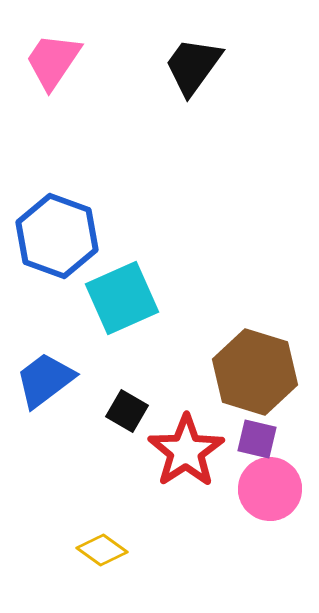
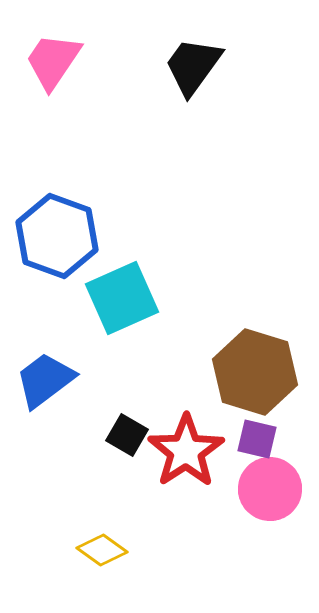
black square: moved 24 px down
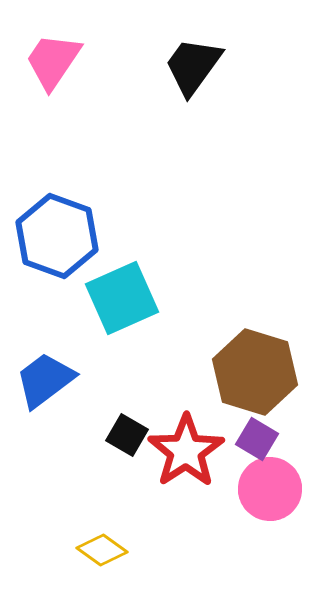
purple square: rotated 18 degrees clockwise
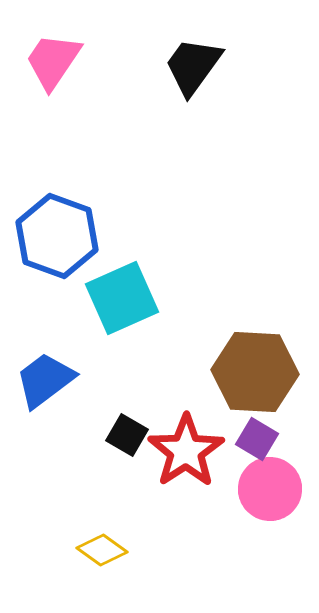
brown hexagon: rotated 14 degrees counterclockwise
